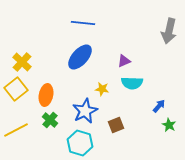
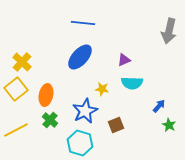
purple triangle: moved 1 px up
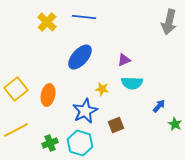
blue line: moved 1 px right, 6 px up
gray arrow: moved 9 px up
yellow cross: moved 25 px right, 40 px up
orange ellipse: moved 2 px right
green cross: moved 23 px down; rotated 28 degrees clockwise
green star: moved 6 px right, 1 px up
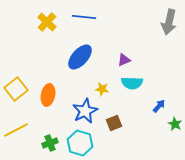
brown square: moved 2 px left, 2 px up
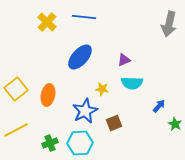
gray arrow: moved 2 px down
cyan hexagon: rotated 20 degrees counterclockwise
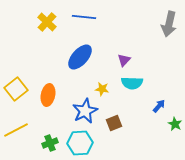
purple triangle: rotated 24 degrees counterclockwise
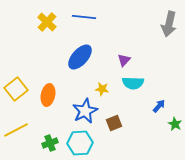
cyan semicircle: moved 1 px right
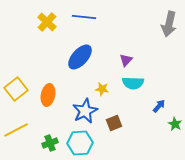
purple triangle: moved 2 px right
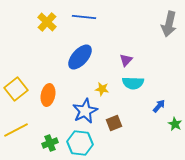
cyan hexagon: rotated 10 degrees clockwise
